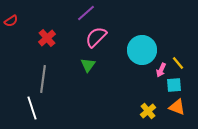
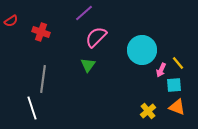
purple line: moved 2 px left
red cross: moved 6 px left, 6 px up; rotated 30 degrees counterclockwise
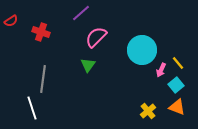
purple line: moved 3 px left
cyan square: moved 2 px right; rotated 35 degrees counterclockwise
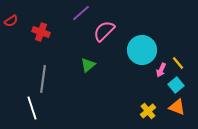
pink semicircle: moved 8 px right, 6 px up
green triangle: rotated 14 degrees clockwise
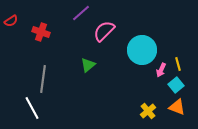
yellow line: moved 1 px down; rotated 24 degrees clockwise
white line: rotated 10 degrees counterclockwise
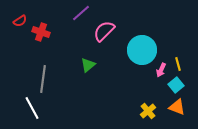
red semicircle: moved 9 px right
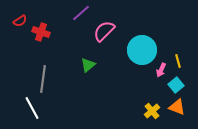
yellow line: moved 3 px up
yellow cross: moved 4 px right
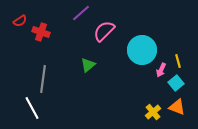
cyan square: moved 2 px up
yellow cross: moved 1 px right, 1 px down
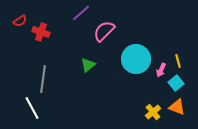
cyan circle: moved 6 px left, 9 px down
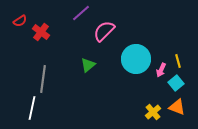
red cross: rotated 18 degrees clockwise
white line: rotated 40 degrees clockwise
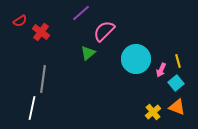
green triangle: moved 12 px up
